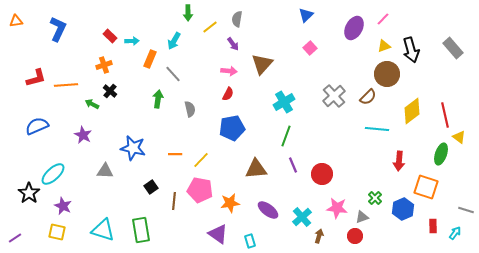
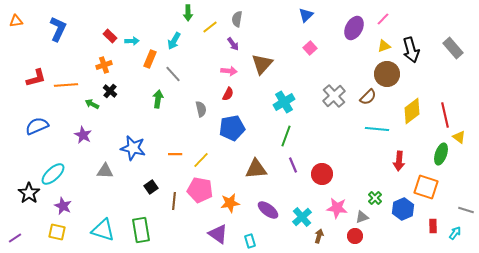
gray semicircle at (190, 109): moved 11 px right
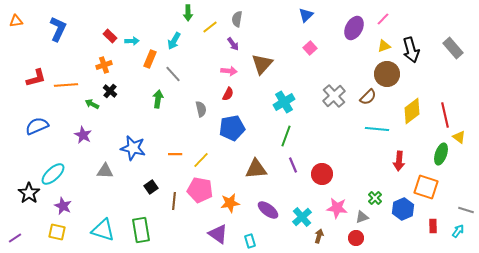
cyan arrow at (455, 233): moved 3 px right, 2 px up
red circle at (355, 236): moved 1 px right, 2 px down
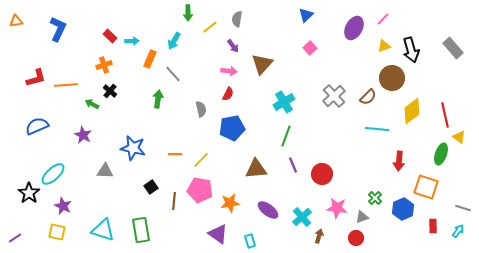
purple arrow at (233, 44): moved 2 px down
brown circle at (387, 74): moved 5 px right, 4 px down
gray line at (466, 210): moved 3 px left, 2 px up
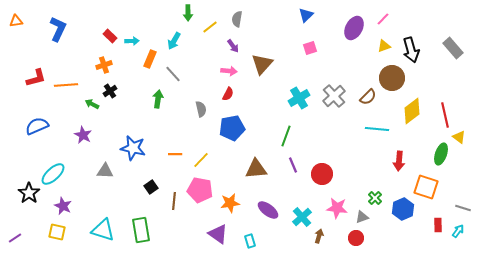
pink square at (310, 48): rotated 24 degrees clockwise
black cross at (110, 91): rotated 16 degrees clockwise
cyan cross at (284, 102): moved 15 px right, 4 px up
red rectangle at (433, 226): moved 5 px right, 1 px up
